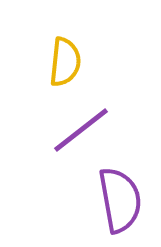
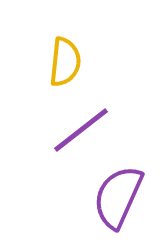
purple semicircle: moved 2 px left, 3 px up; rotated 146 degrees counterclockwise
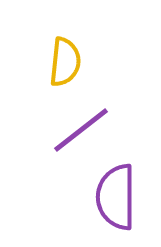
purple semicircle: moved 2 px left; rotated 24 degrees counterclockwise
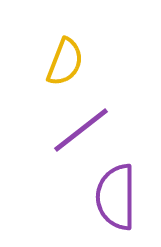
yellow semicircle: rotated 15 degrees clockwise
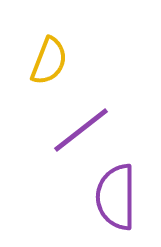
yellow semicircle: moved 16 px left, 1 px up
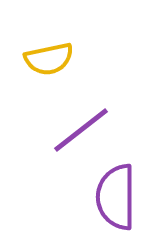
yellow semicircle: moved 2 px up; rotated 57 degrees clockwise
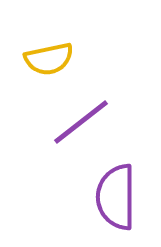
purple line: moved 8 px up
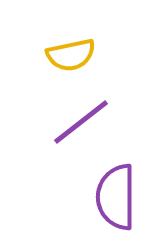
yellow semicircle: moved 22 px right, 4 px up
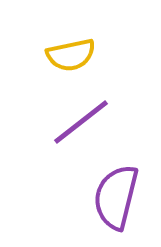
purple semicircle: rotated 14 degrees clockwise
